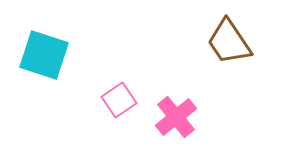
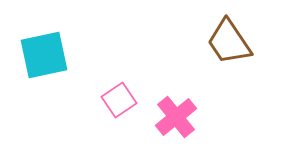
cyan square: rotated 30 degrees counterclockwise
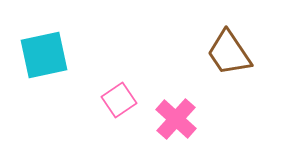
brown trapezoid: moved 11 px down
pink cross: moved 2 px down; rotated 9 degrees counterclockwise
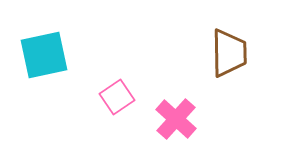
brown trapezoid: rotated 147 degrees counterclockwise
pink square: moved 2 px left, 3 px up
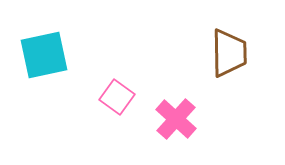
pink square: rotated 20 degrees counterclockwise
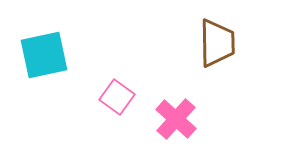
brown trapezoid: moved 12 px left, 10 px up
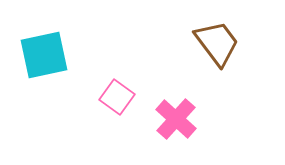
brown trapezoid: rotated 36 degrees counterclockwise
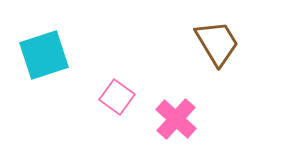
brown trapezoid: rotated 6 degrees clockwise
cyan square: rotated 6 degrees counterclockwise
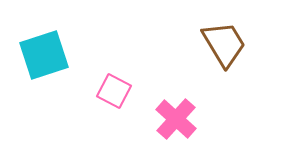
brown trapezoid: moved 7 px right, 1 px down
pink square: moved 3 px left, 6 px up; rotated 8 degrees counterclockwise
